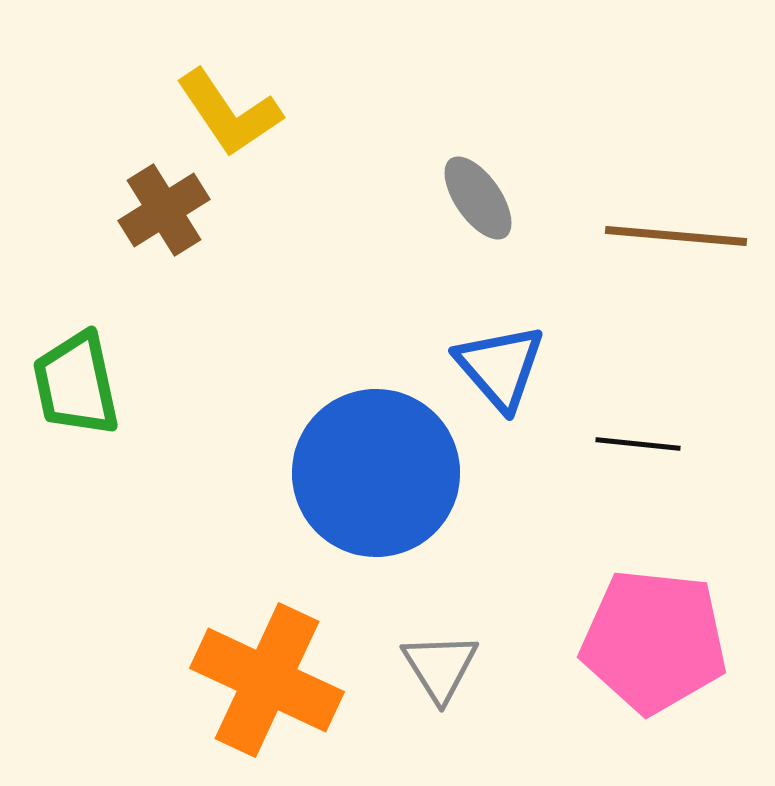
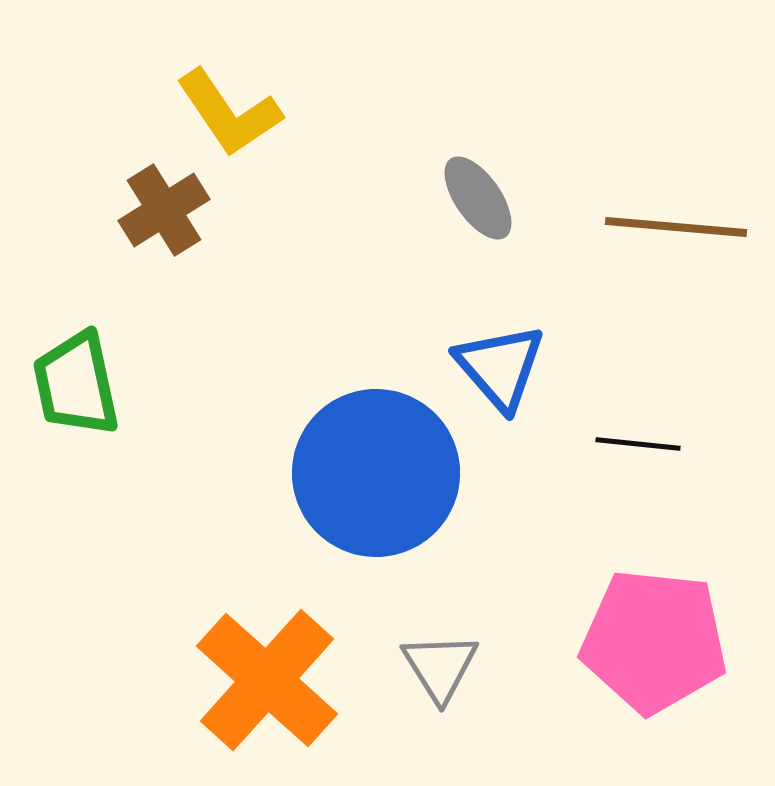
brown line: moved 9 px up
orange cross: rotated 17 degrees clockwise
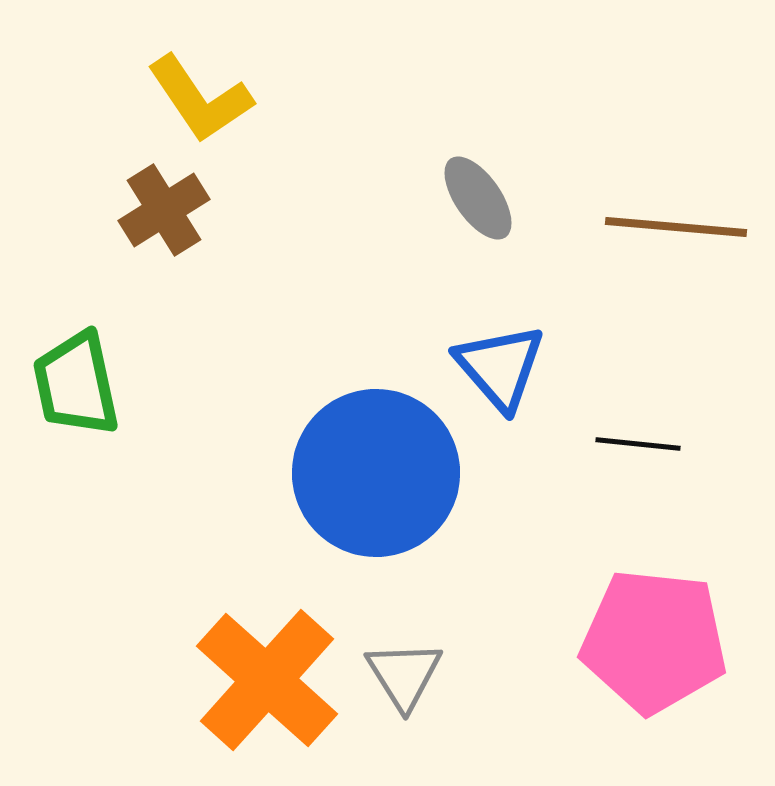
yellow L-shape: moved 29 px left, 14 px up
gray triangle: moved 36 px left, 8 px down
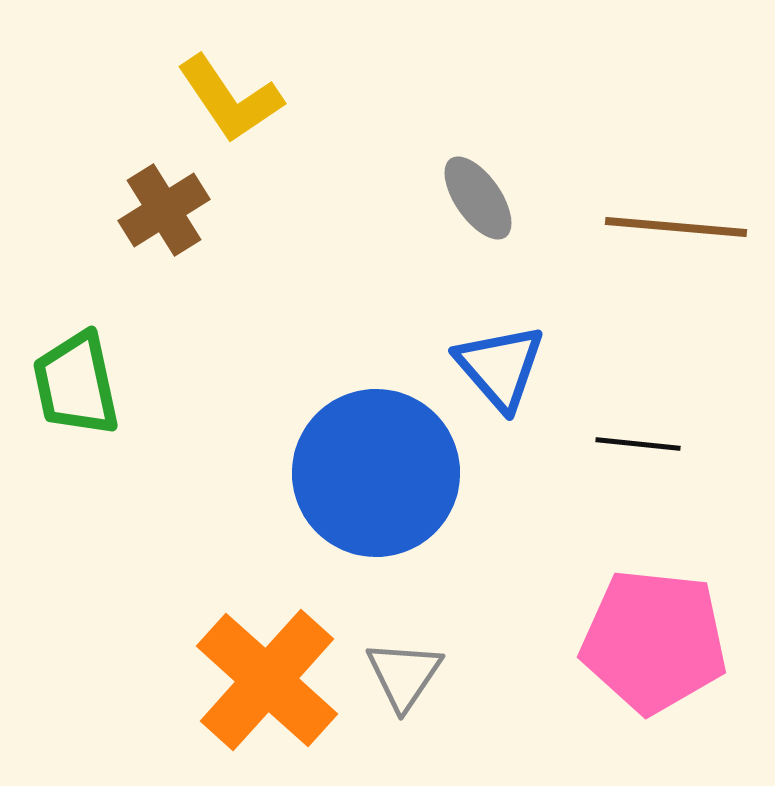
yellow L-shape: moved 30 px right
gray triangle: rotated 6 degrees clockwise
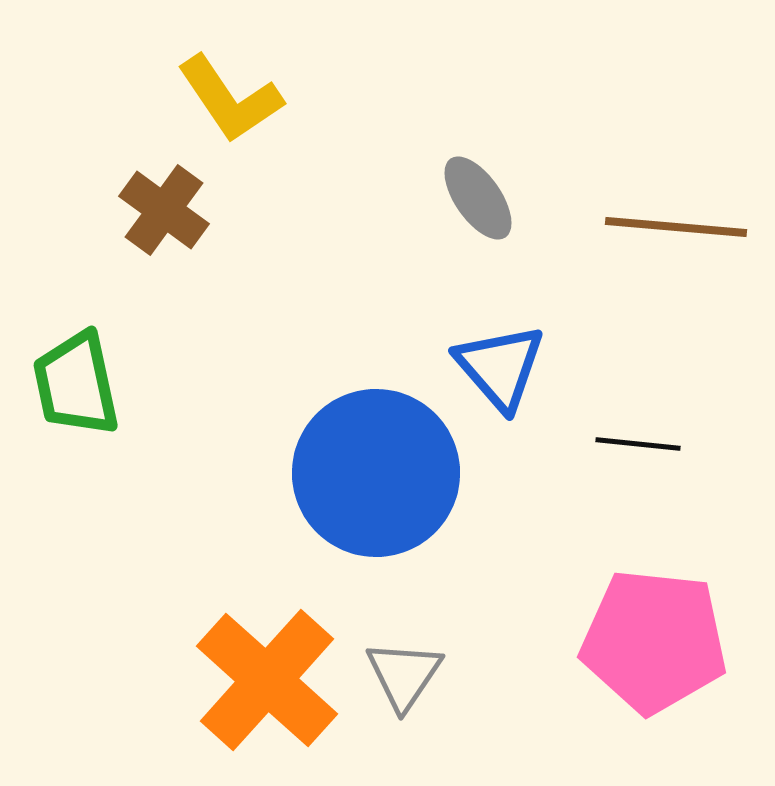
brown cross: rotated 22 degrees counterclockwise
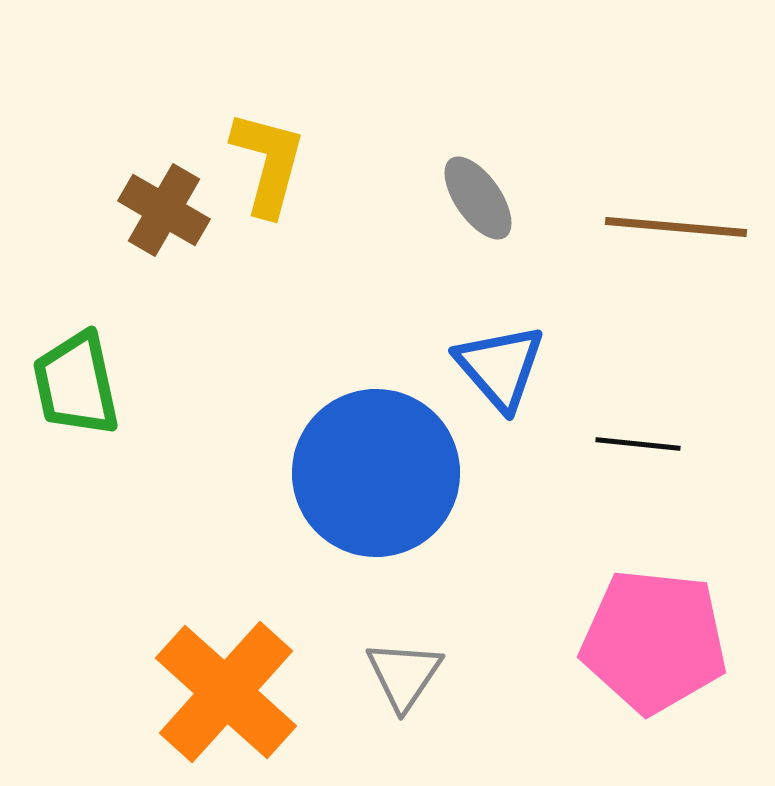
yellow L-shape: moved 38 px right, 64 px down; rotated 131 degrees counterclockwise
brown cross: rotated 6 degrees counterclockwise
orange cross: moved 41 px left, 12 px down
